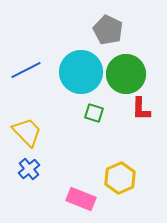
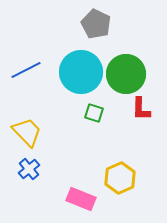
gray pentagon: moved 12 px left, 6 px up
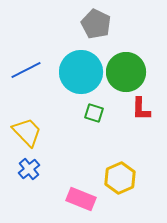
green circle: moved 2 px up
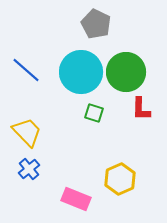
blue line: rotated 68 degrees clockwise
yellow hexagon: moved 1 px down
pink rectangle: moved 5 px left
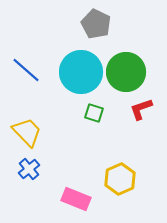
red L-shape: rotated 70 degrees clockwise
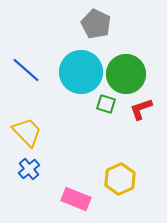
green circle: moved 2 px down
green square: moved 12 px right, 9 px up
